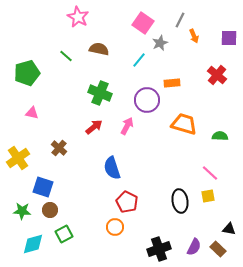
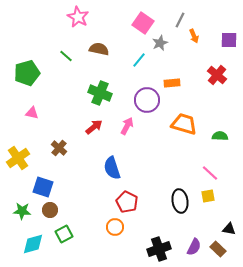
purple square: moved 2 px down
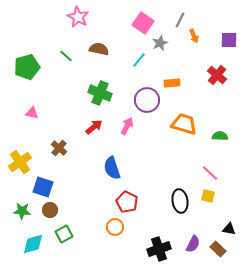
green pentagon: moved 6 px up
yellow cross: moved 2 px right, 4 px down
yellow square: rotated 24 degrees clockwise
purple semicircle: moved 1 px left, 3 px up
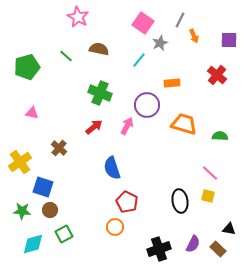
purple circle: moved 5 px down
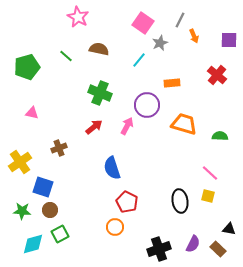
brown cross: rotated 28 degrees clockwise
green square: moved 4 px left
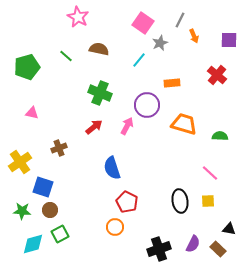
yellow square: moved 5 px down; rotated 16 degrees counterclockwise
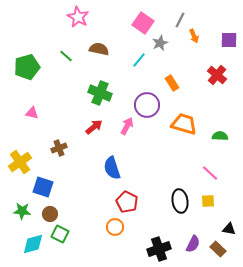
orange rectangle: rotated 63 degrees clockwise
brown circle: moved 4 px down
green square: rotated 36 degrees counterclockwise
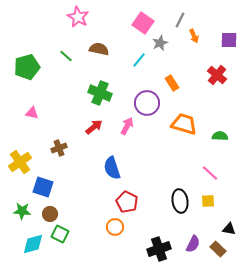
purple circle: moved 2 px up
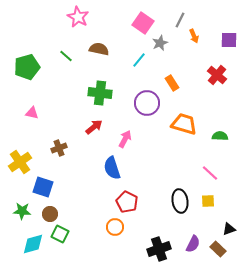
green cross: rotated 15 degrees counterclockwise
pink arrow: moved 2 px left, 13 px down
black triangle: rotated 32 degrees counterclockwise
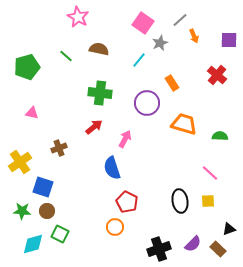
gray line: rotated 21 degrees clockwise
brown circle: moved 3 px left, 3 px up
purple semicircle: rotated 18 degrees clockwise
